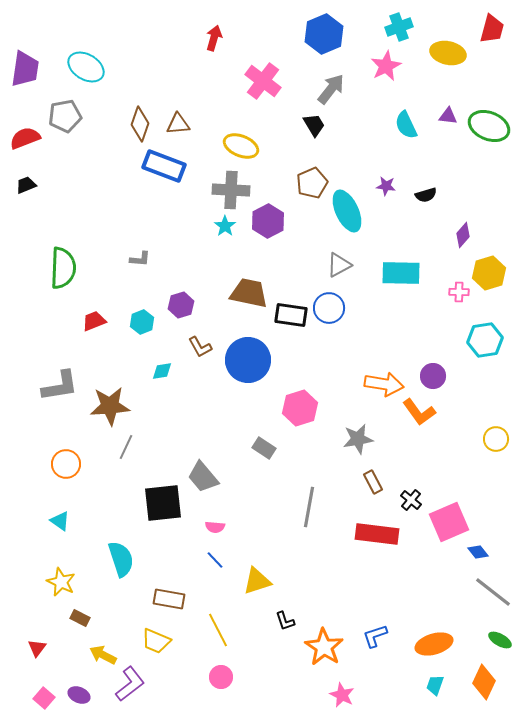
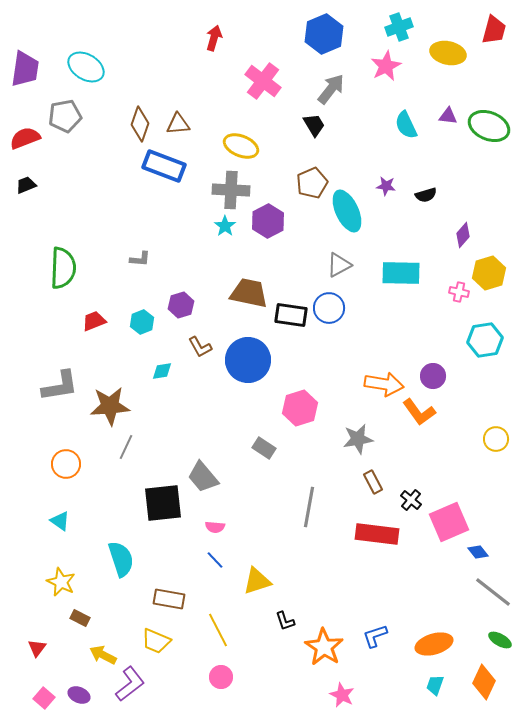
red trapezoid at (492, 29): moved 2 px right, 1 px down
pink cross at (459, 292): rotated 12 degrees clockwise
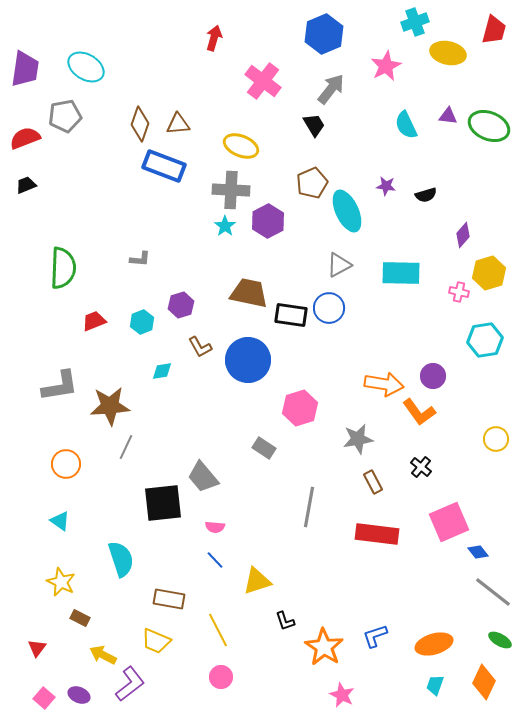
cyan cross at (399, 27): moved 16 px right, 5 px up
black cross at (411, 500): moved 10 px right, 33 px up
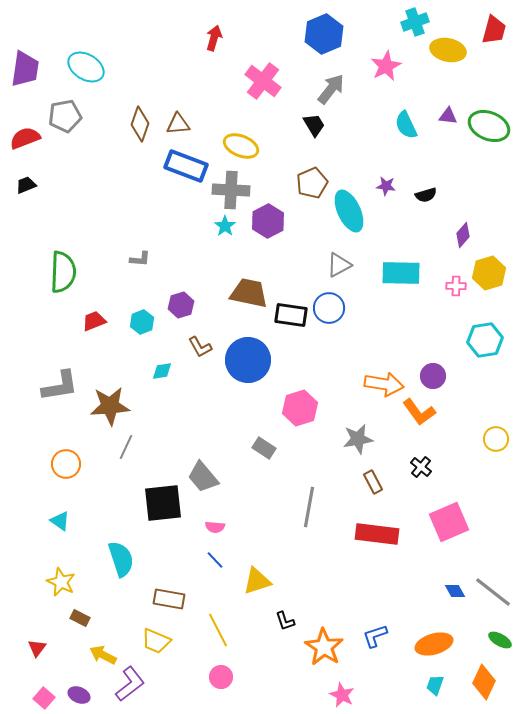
yellow ellipse at (448, 53): moved 3 px up
blue rectangle at (164, 166): moved 22 px right
cyan ellipse at (347, 211): moved 2 px right
green semicircle at (63, 268): moved 4 px down
pink cross at (459, 292): moved 3 px left, 6 px up; rotated 12 degrees counterclockwise
blue diamond at (478, 552): moved 23 px left, 39 px down; rotated 10 degrees clockwise
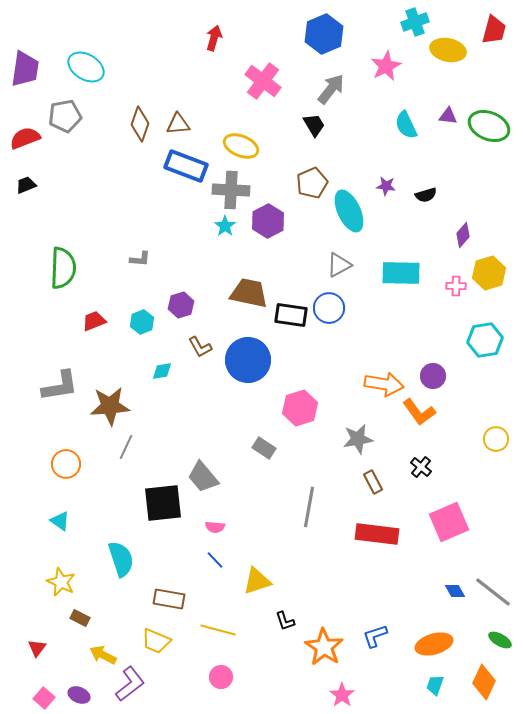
green semicircle at (63, 272): moved 4 px up
yellow line at (218, 630): rotated 48 degrees counterclockwise
pink star at (342, 695): rotated 10 degrees clockwise
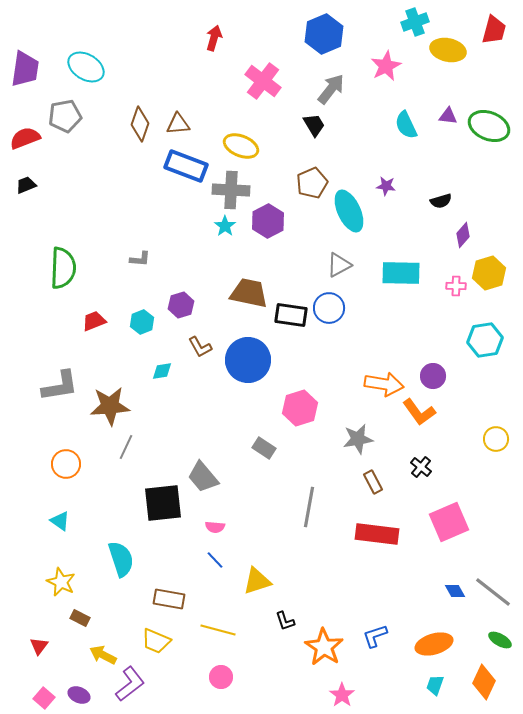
black semicircle at (426, 195): moved 15 px right, 6 px down
red triangle at (37, 648): moved 2 px right, 2 px up
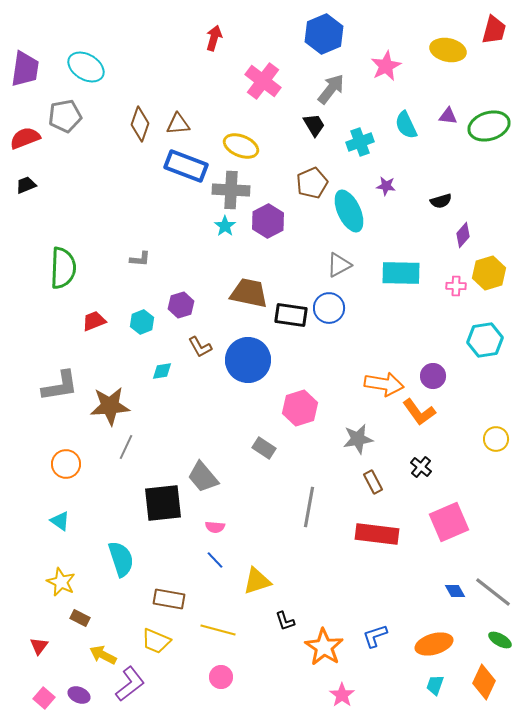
cyan cross at (415, 22): moved 55 px left, 120 px down
green ellipse at (489, 126): rotated 39 degrees counterclockwise
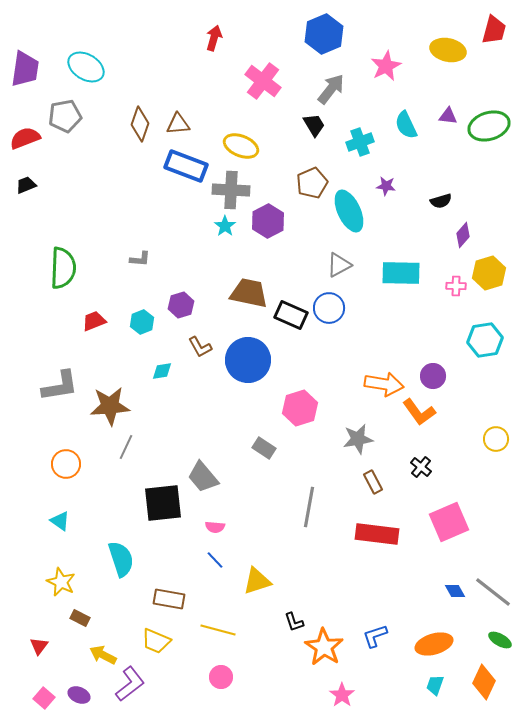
black rectangle at (291, 315): rotated 16 degrees clockwise
black L-shape at (285, 621): moved 9 px right, 1 px down
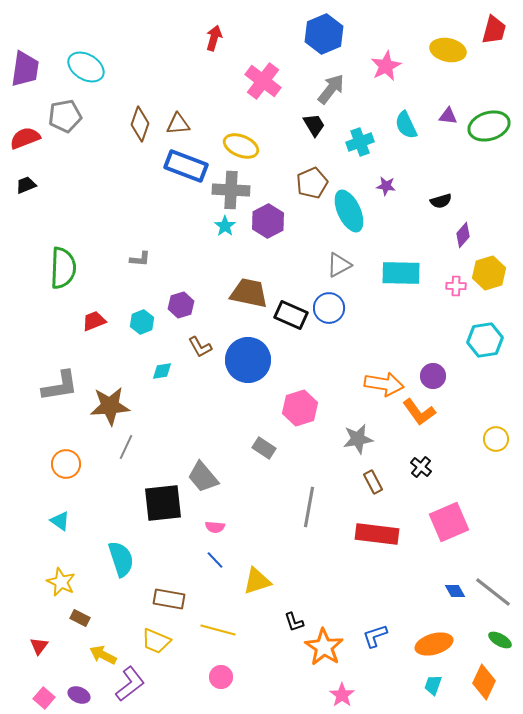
cyan trapezoid at (435, 685): moved 2 px left
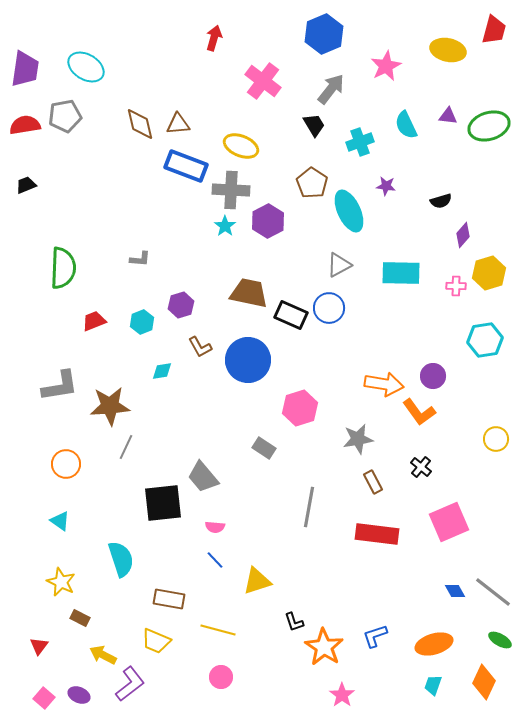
brown diamond at (140, 124): rotated 32 degrees counterclockwise
red semicircle at (25, 138): moved 13 px up; rotated 12 degrees clockwise
brown pentagon at (312, 183): rotated 16 degrees counterclockwise
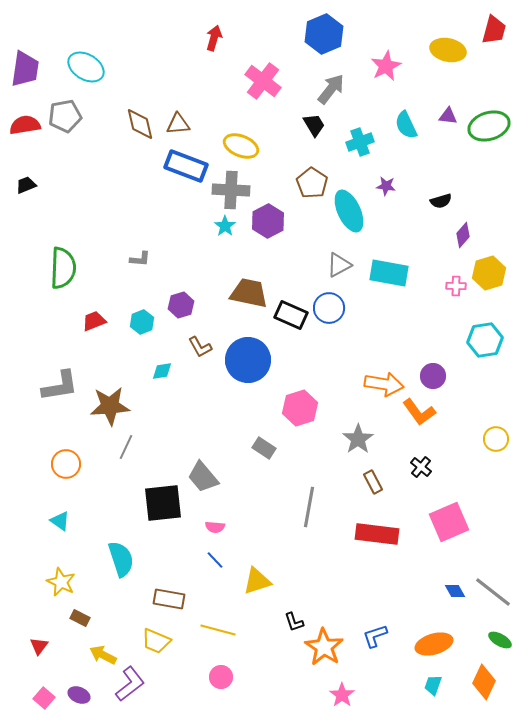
cyan rectangle at (401, 273): moved 12 px left; rotated 9 degrees clockwise
gray star at (358, 439): rotated 24 degrees counterclockwise
